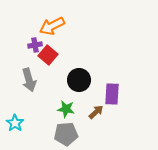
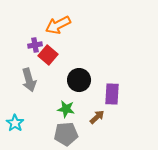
orange arrow: moved 6 px right, 1 px up
brown arrow: moved 1 px right, 5 px down
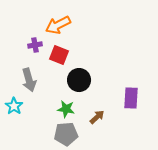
red square: moved 11 px right; rotated 18 degrees counterclockwise
purple rectangle: moved 19 px right, 4 px down
cyan star: moved 1 px left, 17 px up
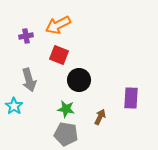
purple cross: moved 9 px left, 9 px up
brown arrow: moved 3 px right; rotated 21 degrees counterclockwise
gray pentagon: rotated 15 degrees clockwise
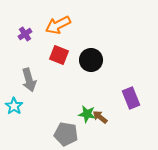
purple cross: moved 1 px left, 2 px up; rotated 24 degrees counterclockwise
black circle: moved 12 px right, 20 px up
purple rectangle: rotated 25 degrees counterclockwise
green star: moved 21 px right, 5 px down
brown arrow: rotated 77 degrees counterclockwise
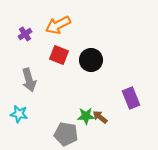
cyan star: moved 5 px right, 8 px down; rotated 24 degrees counterclockwise
green star: moved 1 px left, 2 px down; rotated 12 degrees counterclockwise
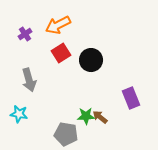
red square: moved 2 px right, 2 px up; rotated 36 degrees clockwise
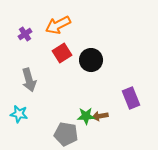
red square: moved 1 px right
brown arrow: moved 1 px up; rotated 49 degrees counterclockwise
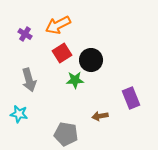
purple cross: rotated 24 degrees counterclockwise
green star: moved 11 px left, 36 px up
